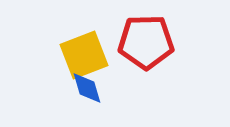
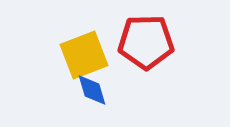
blue diamond: moved 5 px right, 2 px down
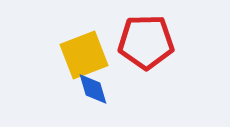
blue diamond: moved 1 px right, 1 px up
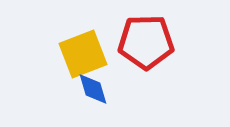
yellow square: moved 1 px left, 1 px up
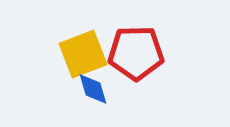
red pentagon: moved 10 px left, 11 px down
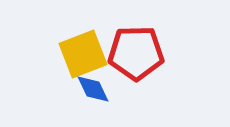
blue diamond: rotated 9 degrees counterclockwise
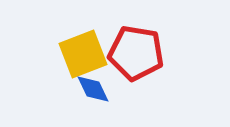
red pentagon: rotated 10 degrees clockwise
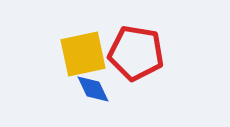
yellow square: rotated 9 degrees clockwise
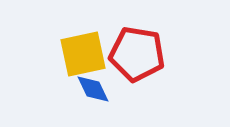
red pentagon: moved 1 px right, 1 px down
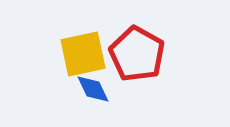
red pentagon: rotated 20 degrees clockwise
